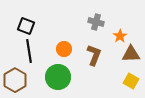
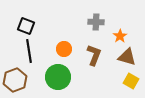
gray cross: rotated 14 degrees counterclockwise
brown triangle: moved 4 px left, 3 px down; rotated 18 degrees clockwise
brown hexagon: rotated 10 degrees clockwise
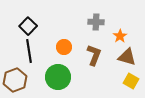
black square: moved 2 px right; rotated 24 degrees clockwise
orange circle: moved 2 px up
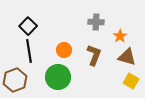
orange circle: moved 3 px down
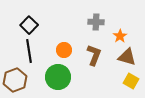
black square: moved 1 px right, 1 px up
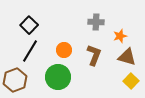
orange star: rotated 16 degrees clockwise
black line: moved 1 px right; rotated 40 degrees clockwise
yellow square: rotated 14 degrees clockwise
